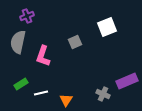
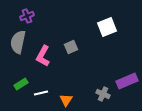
gray square: moved 4 px left, 5 px down
pink L-shape: rotated 10 degrees clockwise
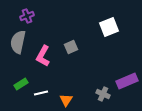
white square: moved 2 px right
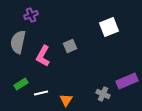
purple cross: moved 4 px right, 1 px up
gray square: moved 1 px left, 1 px up
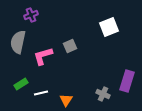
pink L-shape: rotated 45 degrees clockwise
purple rectangle: rotated 50 degrees counterclockwise
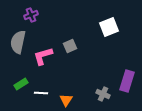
white line: rotated 16 degrees clockwise
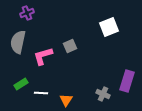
purple cross: moved 4 px left, 2 px up
